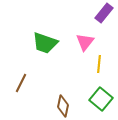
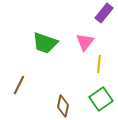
brown line: moved 2 px left, 2 px down
green square: rotated 15 degrees clockwise
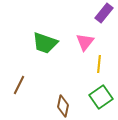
green square: moved 2 px up
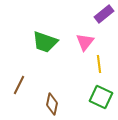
purple rectangle: moved 1 px down; rotated 12 degrees clockwise
green trapezoid: moved 1 px up
yellow line: rotated 12 degrees counterclockwise
green square: rotated 30 degrees counterclockwise
brown diamond: moved 11 px left, 2 px up
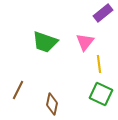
purple rectangle: moved 1 px left, 1 px up
brown line: moved 1 px left, 5 px down
green square: moved 3 px up
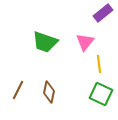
brown diamond: moved 3 px left, 12 px up
